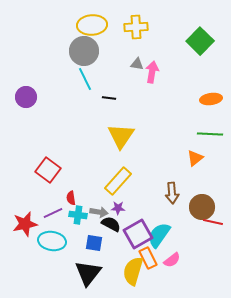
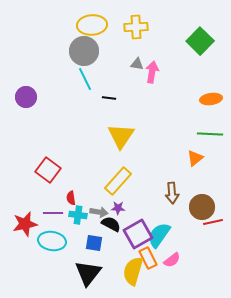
purple line: rotated 24 degrees clockwise
red line: rotated 24 degrees counterclockwise
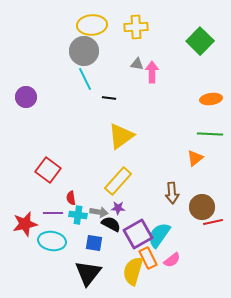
pink arrow: rotated 10 degrees counterclockwise
yellow triangle: rotated 20 degrees clockwise
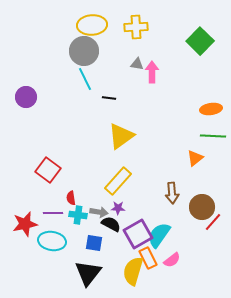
orange ellipse: moved 10 px down
green line: moved 3 px right, 2 px down
red line: rotated 36 degrees counterclockwise
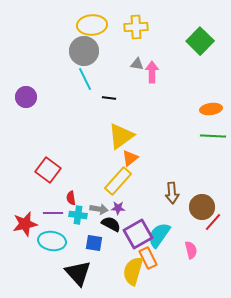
orange triangle: moved 65 px left
gray arrow: moved 3 px up
pink semicircle: moved 19 px right, 10 px up; rotated 66 degrees counterclockwise
black triangle: moved 10 px left; rotated 20 degrees counterclockwise
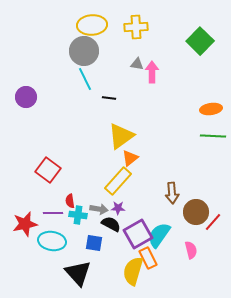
red semicircle: moved 1 px left, 3 px down
brown circle: moved 6 px left, 5 px down
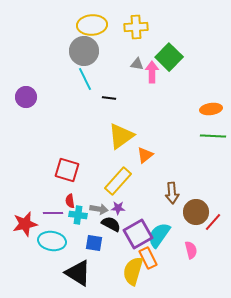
green square: moved 31 px left, 16 px down
orange triangle: moved 15 px right, 3 px up
red square: moved 19 px right; rotated 20 degrees counterclockwise
black triangle: rotated 16 degrees counterclockwise
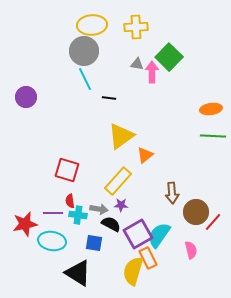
purple star: moved 3 px right, 3 px up
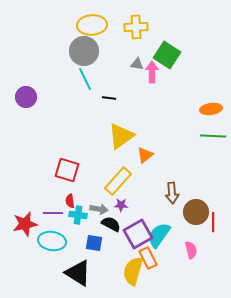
green square: moved 2 px left, 2 px up; rotated 12 degrees counterclockwise
red line: rotated 42 degrees counterclockwise
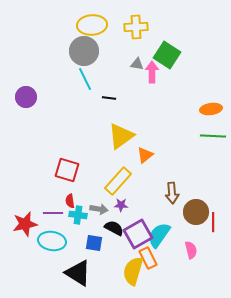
black semicircle: moved 3 px right, 4 px down
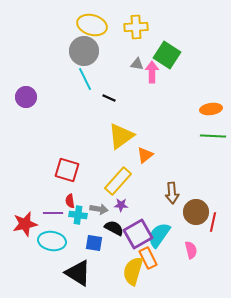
yellow ellipse: rotated 20 degrees clockwise
black line: rotated 16 degrees clockwise
red line: rotated 12 degrees clockwise
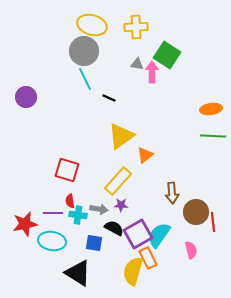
red line: rotated 18 degrees counterclockwise
